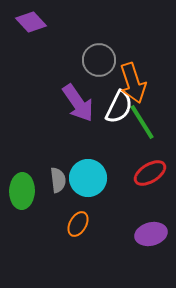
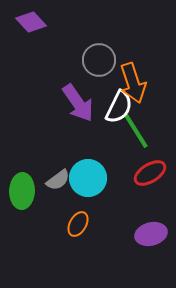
green line: moved 6 px left, 9 px down
gray semicircle: rotated 60 degrees clockwise
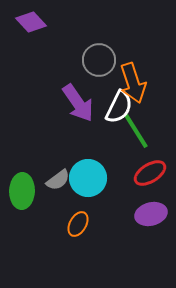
purple ellipse: moved 20 px up
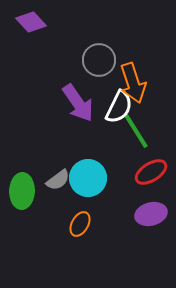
red ellipse: moved 1 px right, 1 px up
orange ellipse: moved 2 px right
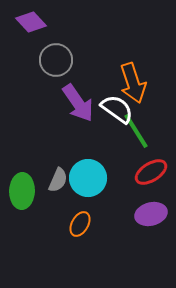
gray circle: moved 43 px left
white semicircle: moved 2 px left, 2 px down; rotated 80 degrees counterclockwise
gray semicircle: rotated 30 degrees counterclockwise
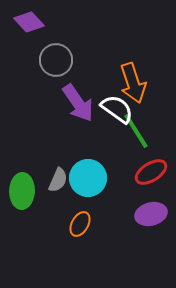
purple diamond: moved 2 px left
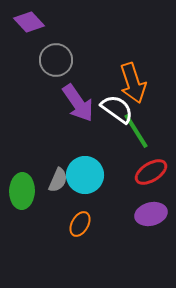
cyan circle: moved 3 px left, 3 px up
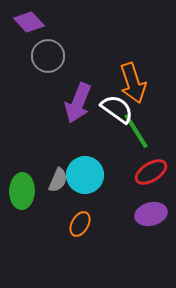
gray circle: moved 8 px left, 4 px up
purple arrow: rotated 57 degrees clockwise
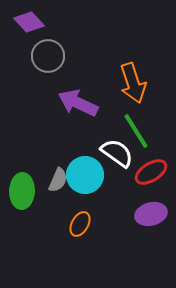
purple arrow: rotated 93 degrees clockwise
white semicircle: moved 44 px down
